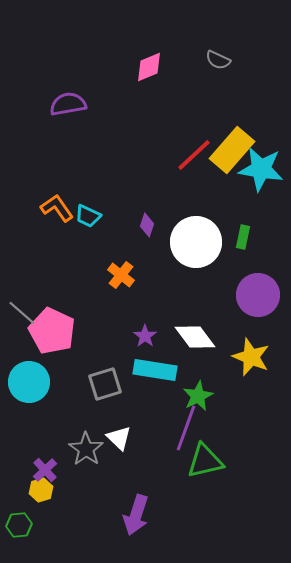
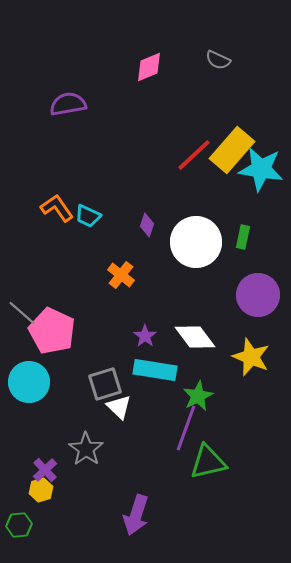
white triangle: moved 31 px up
green triangle: moved 3 px right, 1 px down
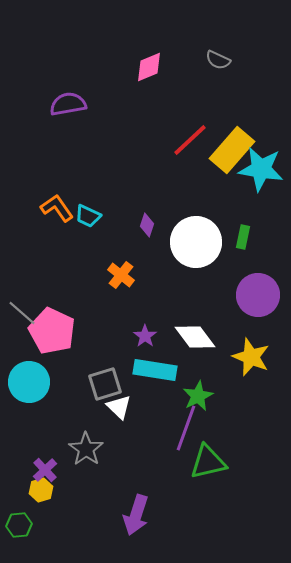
red line: moved 4 px left, 15 px up
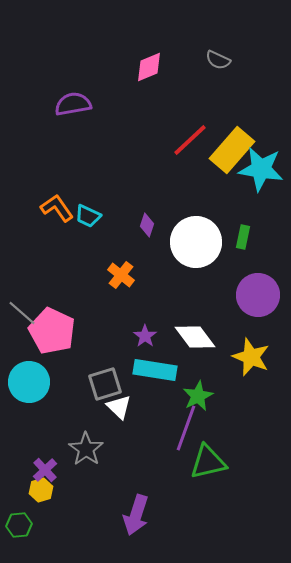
purple semicircle: moved 5 px right
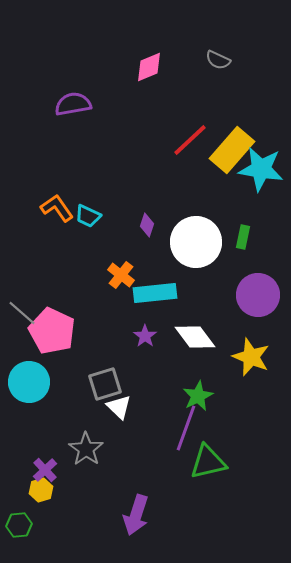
cyan rectangle: moved 77 px up; rotated 15 degrees counterclockwise
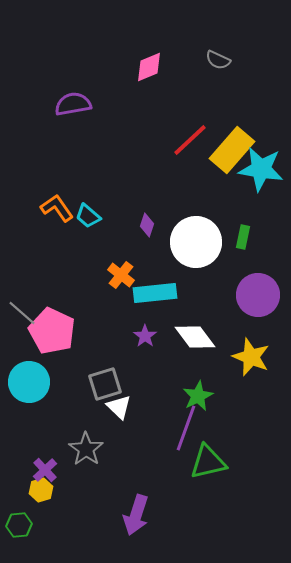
cyan trapezoid: rotated 16 degrees clockwise
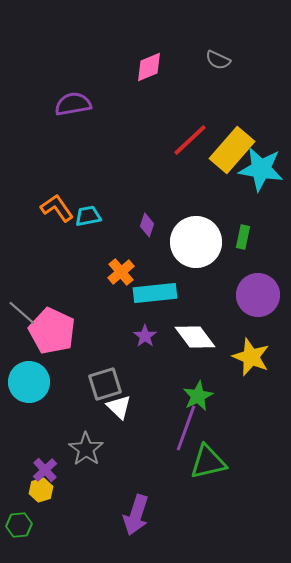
cyan trapezoid: rotated 128 degrees clockwise
orange cross: moved 3 px up; rotated 12 degrees clockwise
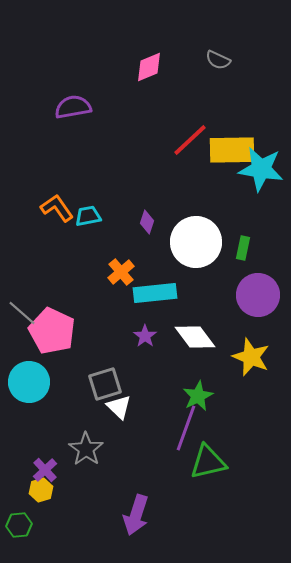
purple semicircle: moved 3 px down
yellow rectangle: rotated 48 degrees clockwise
purple diamond: moved 3 px up
green rectangle: moved 11 px down
